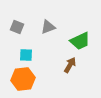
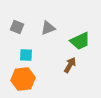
gray triangle: moved 1 px down
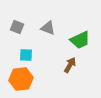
gray triangle: rotated 42 degrees clockwise
green trapezoid: moved 1 px up
orange hexagon: moved 2 px left
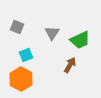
gray triangle: moved 4 px right, 5 px down; rotated 42 degrees clockwise
cyan square: rotated 24 degrees counterclockwise
orange hexagon: rotated 25 degrees counterclockwise
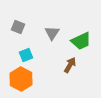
gray square: moved 1 px right
green trapezoid: moved 1 px right, 1 px down
